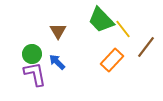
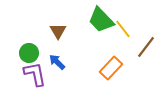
green circle: moved 3 px left, 1 px up
orange rectangle: moved 1 px left, 8 px down
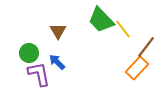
orange rectangle: moved 26 px right
purple L-shape: moved 4 px right
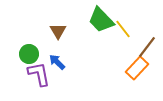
brown line: moved 1 px right
green circle: moved 1 px down
